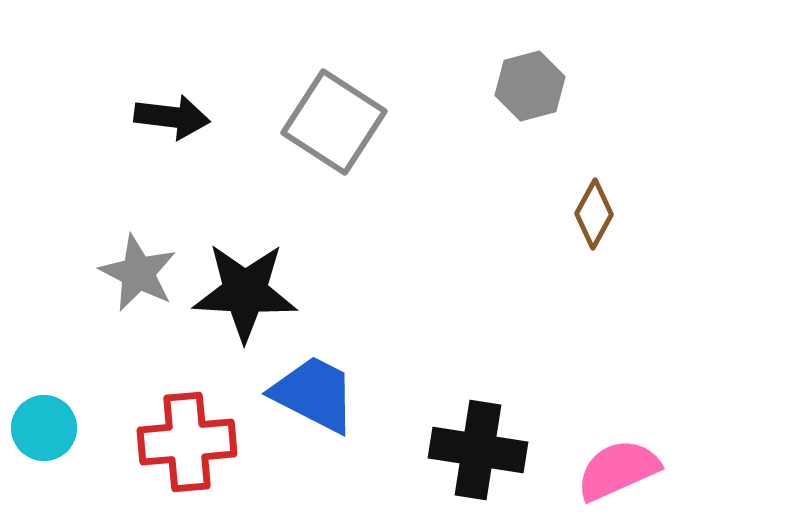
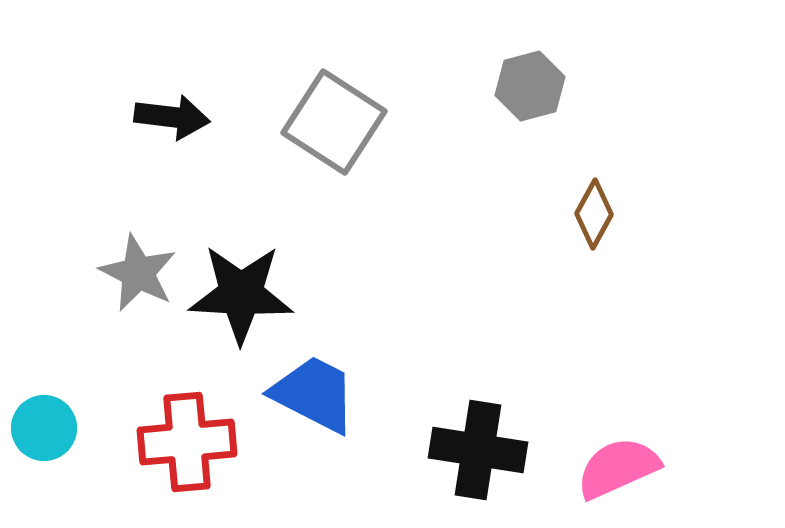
black star: moved 4 px left, 2 px down
pink semicircle: moved 2 px up
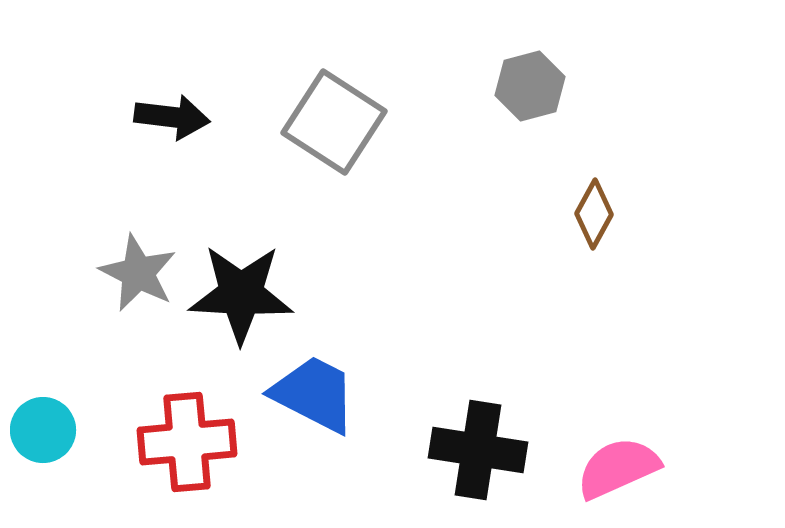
cyan circle: moved 1 px left, 2 px down
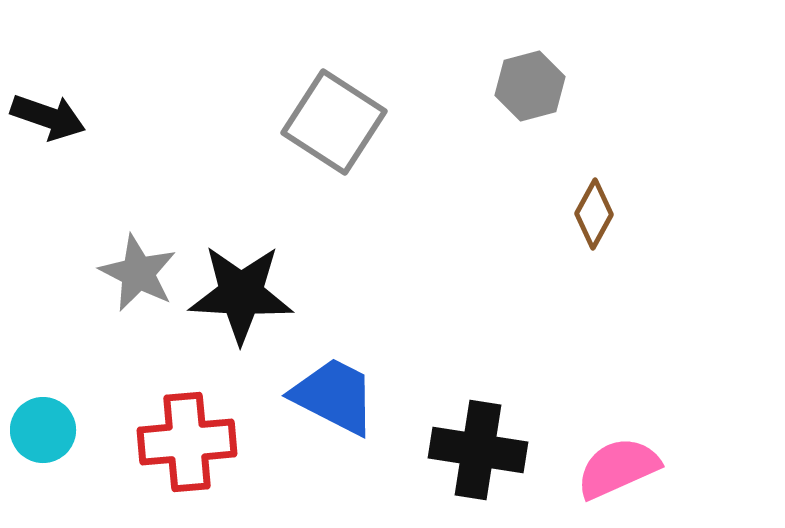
black arrow: moved 124 px left; rotated 12 degrees clockwise
blue trapezoid: moved 20 px right, 2 px down
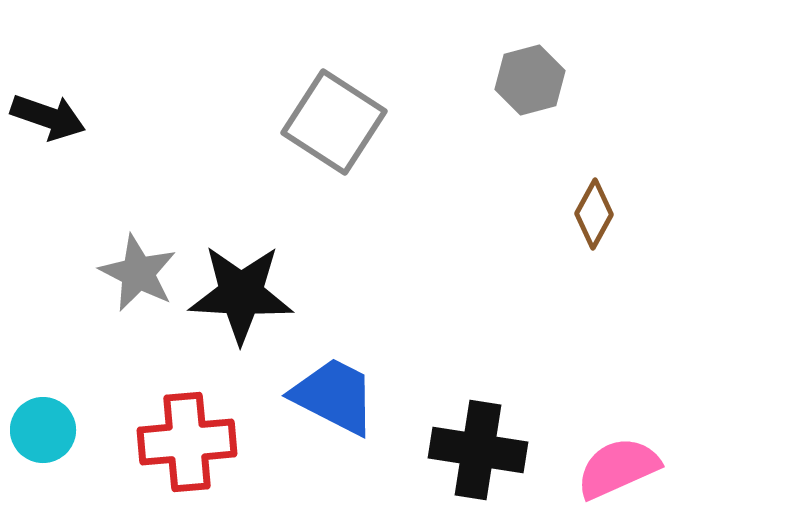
gray hexagon: moved 6 px up
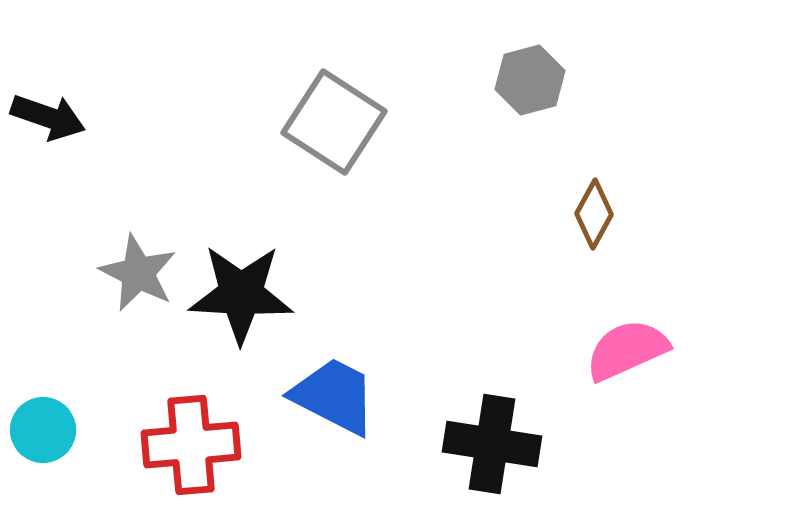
red cross: moved 4 px right, 3 px down
black cross: moved 14 px right, 6 px up
pink semicircle: moved 9 px right, 118 px up
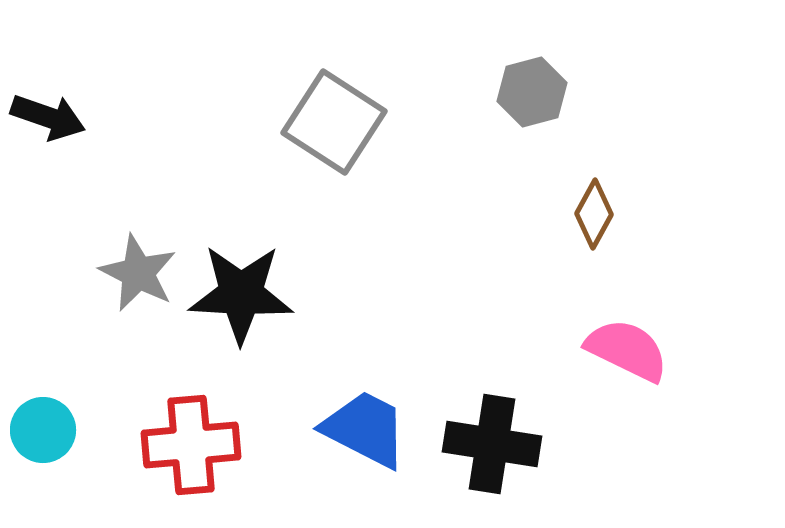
gray hexagon: moved 2 px right, 12 px down
pink semicircle: rotated 50 degrees clockwise
blue trapezoid: moved 31 px right, 33 px down
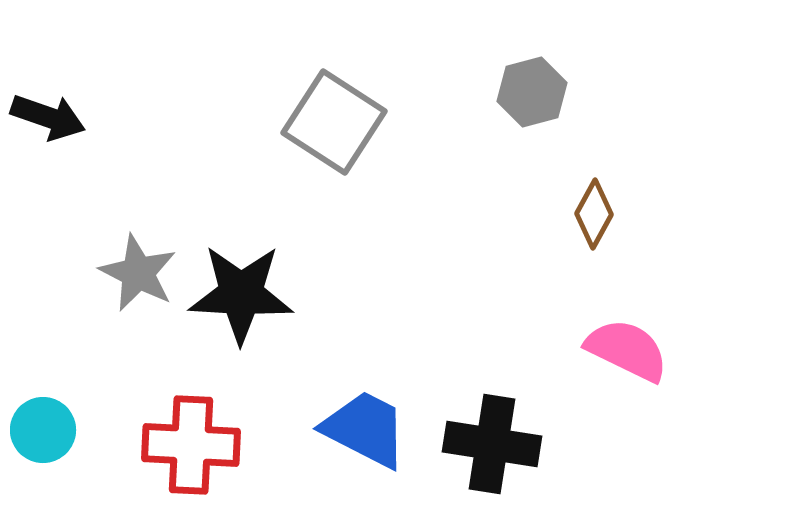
red cross: rotated 8 degrees clockwise
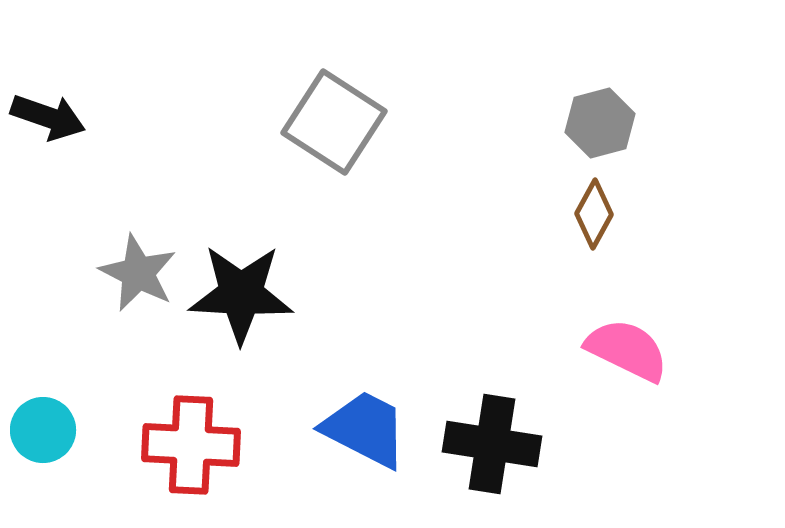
gray hexagon: moved 68 px right, 31 px down
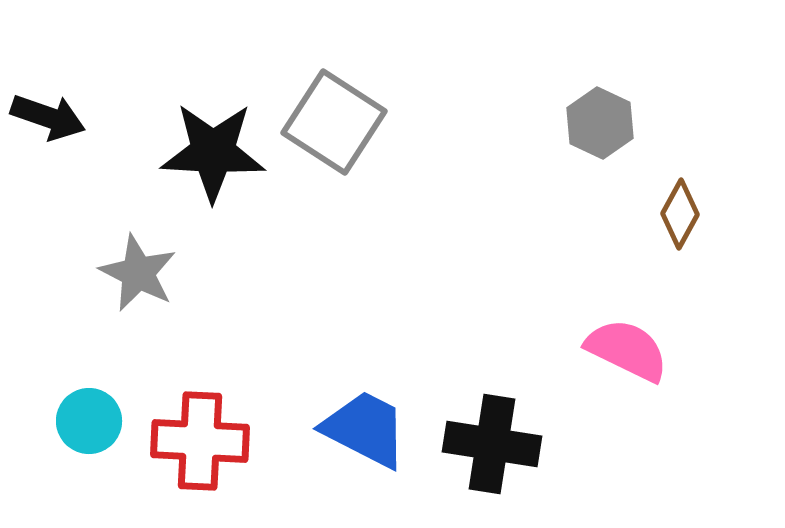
gray hexagon: rotated 20 degrees counterclockwise
brown diamond: moved 86 px right
black star: moved 28 px left, 142 px up
cyan circle: moved 46 px right, 9 px up
red cross: moved 9 px right, 4 px up
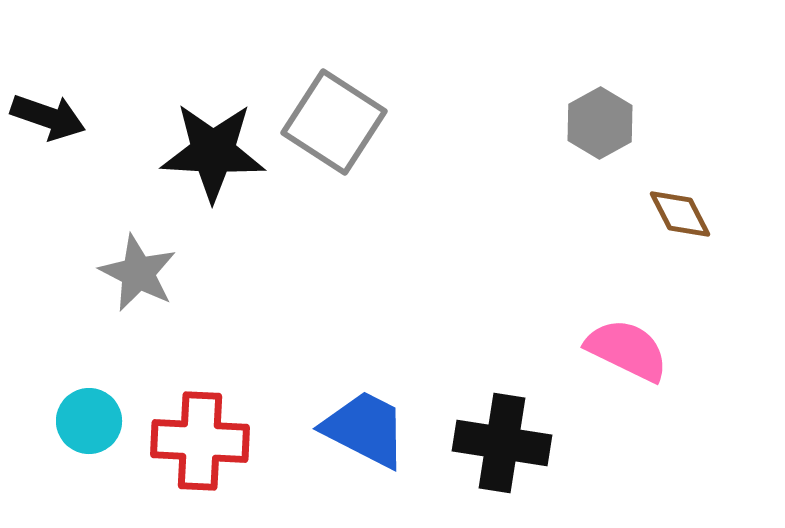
gray hexagon: rotated 6 degrees clockwise
brown diamond: rotated 56 degrees counterclockwise
black cross: moved 10 px right, 1 px up
